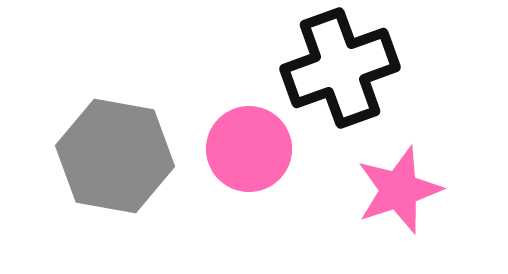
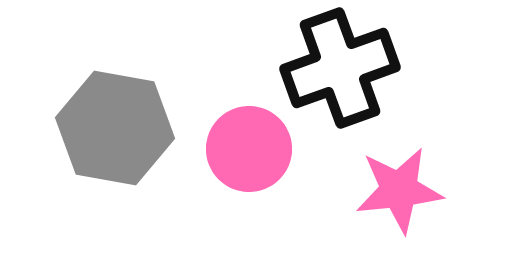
gray hexagon: moved 28 px up
pink star: rotated 12 degrees clockwise
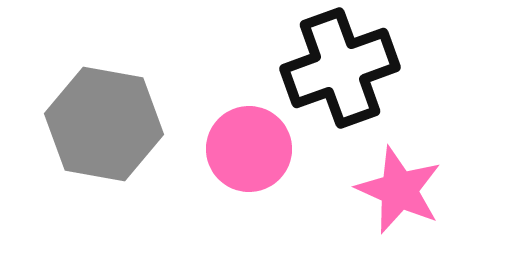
gray hexagon: moved 11 px left, 4 px up
pink star: rotated 30 degrees clockwise
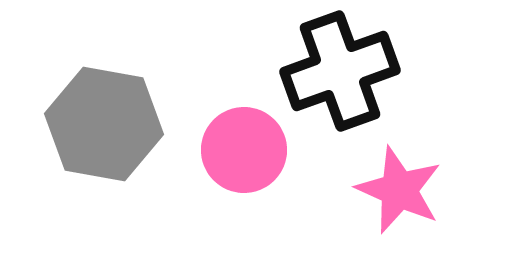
black cross: moved 3 px down
pink circle: moved 5 px left, 1 px down
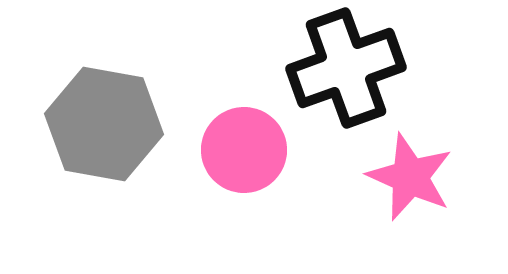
black cross: moved 6 px right, 3 px up
pink star: moved 11 px right, 13 px up
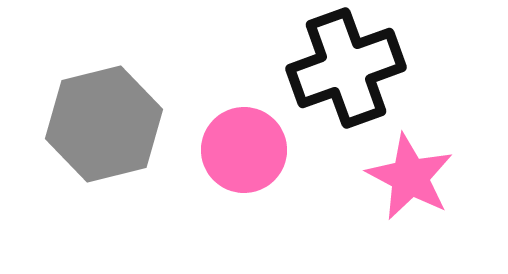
gray hexagon: rotated 24 degrees counterclockwise
pink star: rotated 4 degrees clockwise
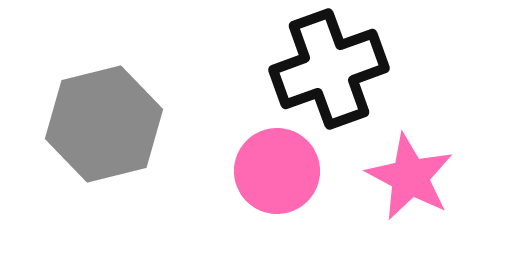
black cross: moved 17 px left, 1 px down
pink circle: moved 33 px right, 21 px down
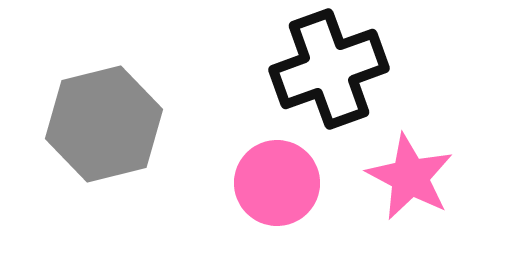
pink circle: moved 12 px down
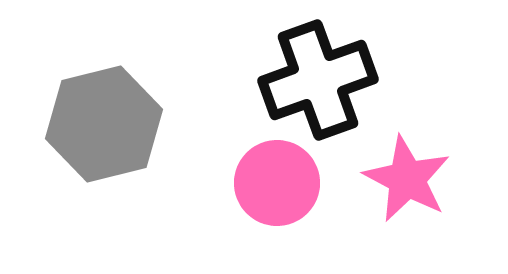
black cross: moved 11 px left, 11 px down
pink star: moved 3 px left, 2 px down
